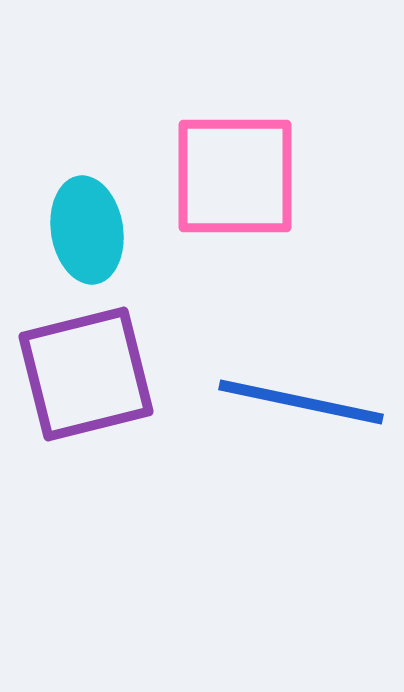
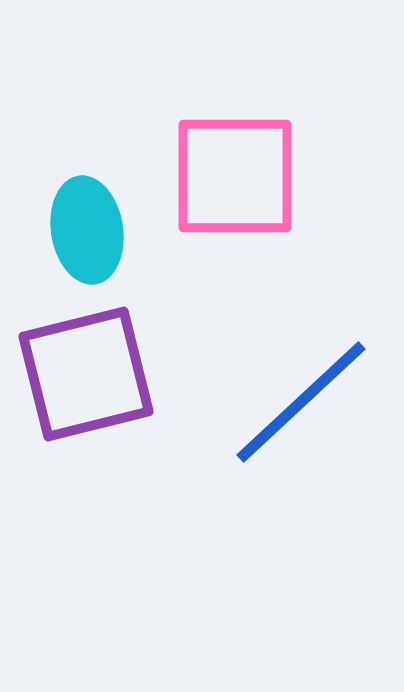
blue line: rotated 55 degrees counterclockwise
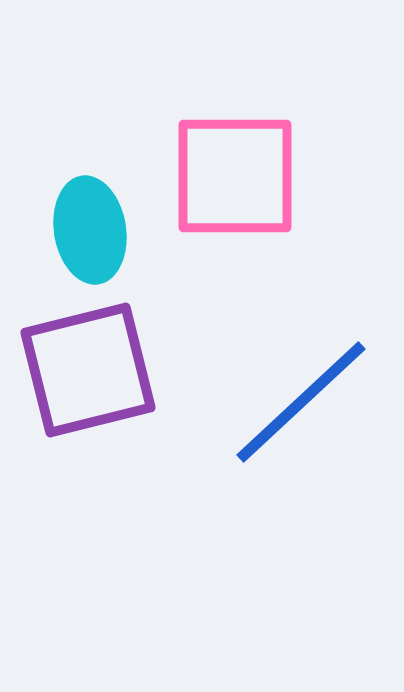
cyan ellipse: moved 3 px right
purple square: moved 2 px right, 4 px up
